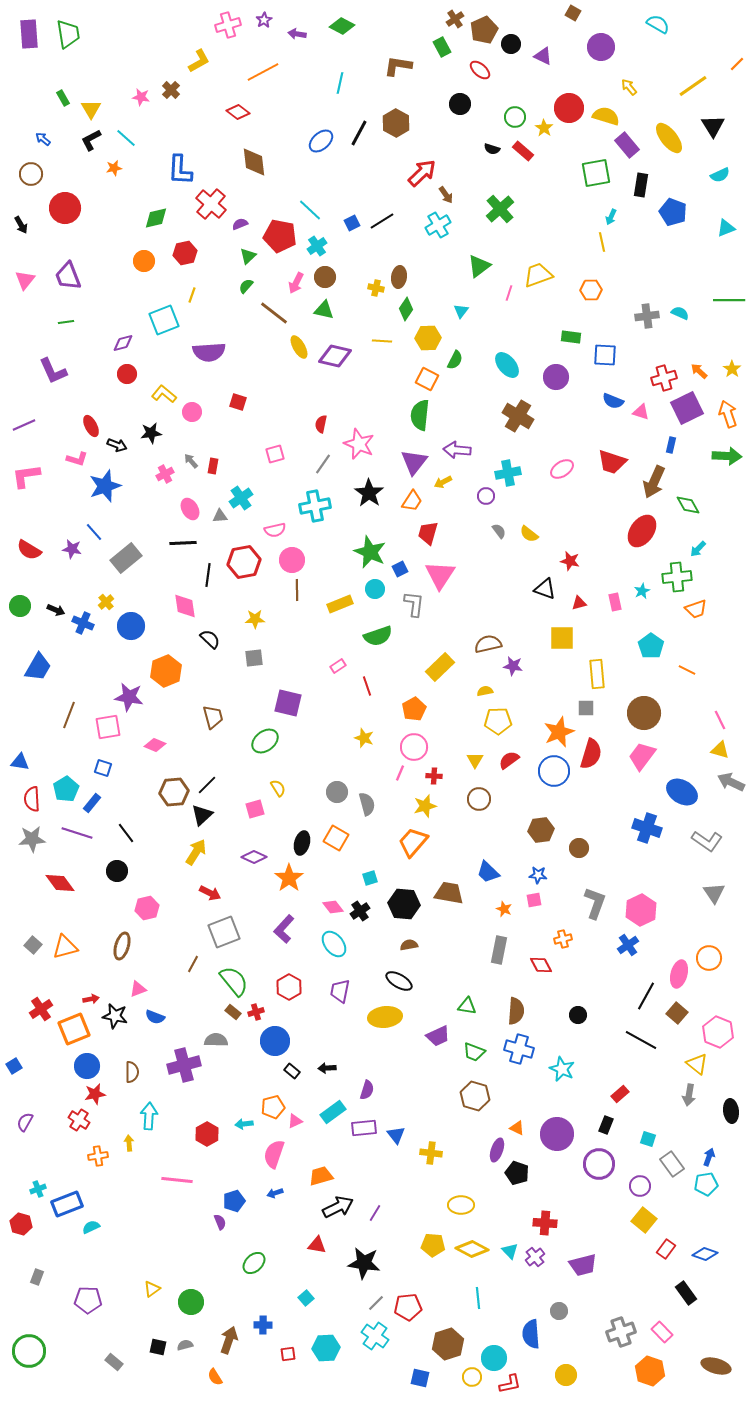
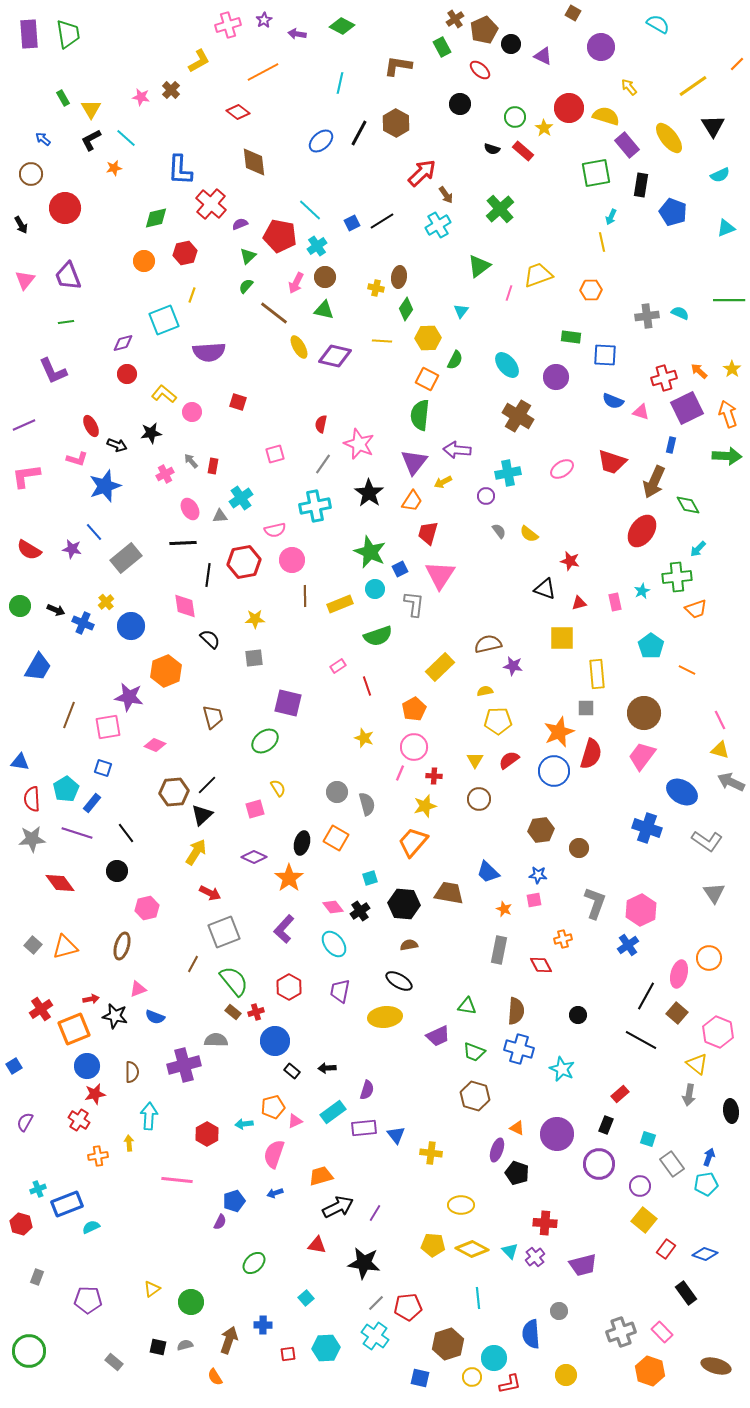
brown line at (297, 590): moved 8 px right, 6 px down
purple semicircle at (220, 1222): rotated 49 degrees clockwise
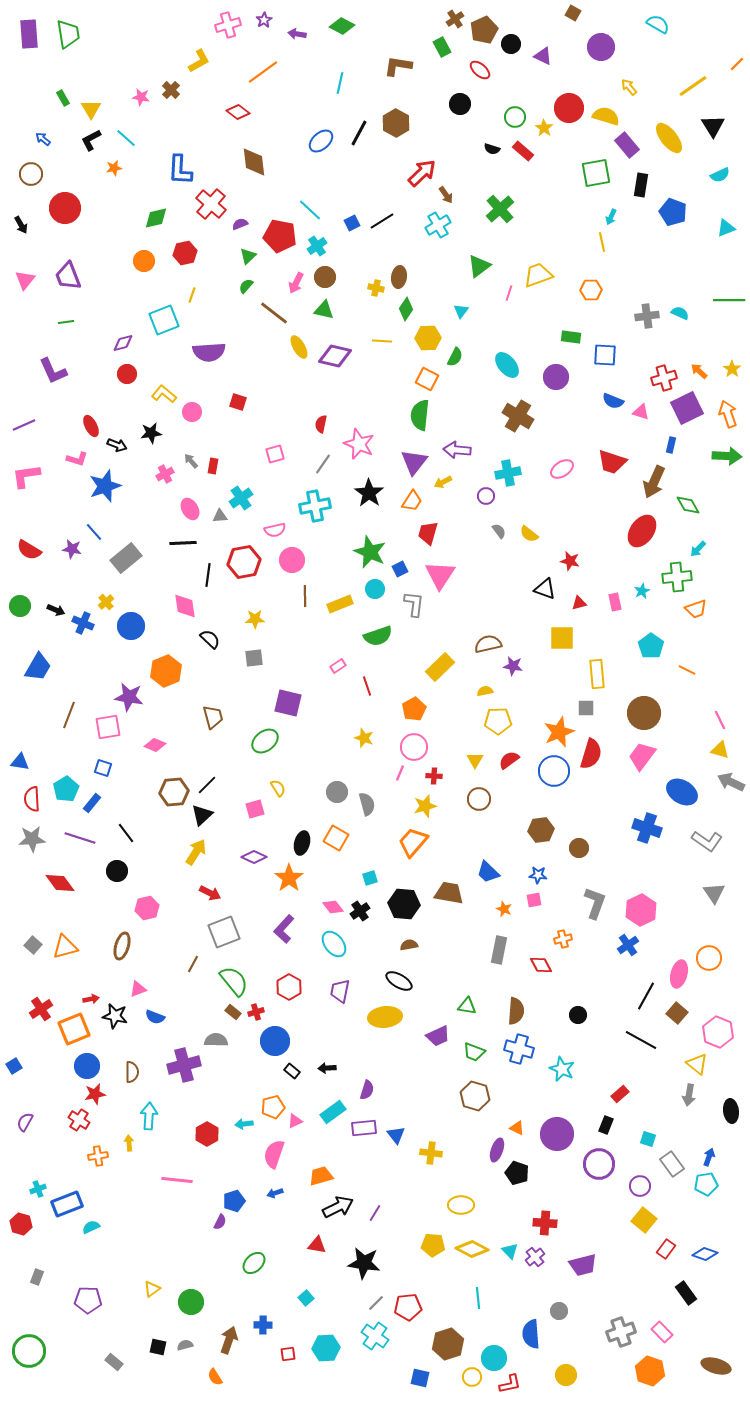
orange line at (263, 72): rotated 8 degrees counterclockwise
green semicircle at (455, 360): moved 3 px up
purple line at (77, 833): moved 3 px right, 5 px down
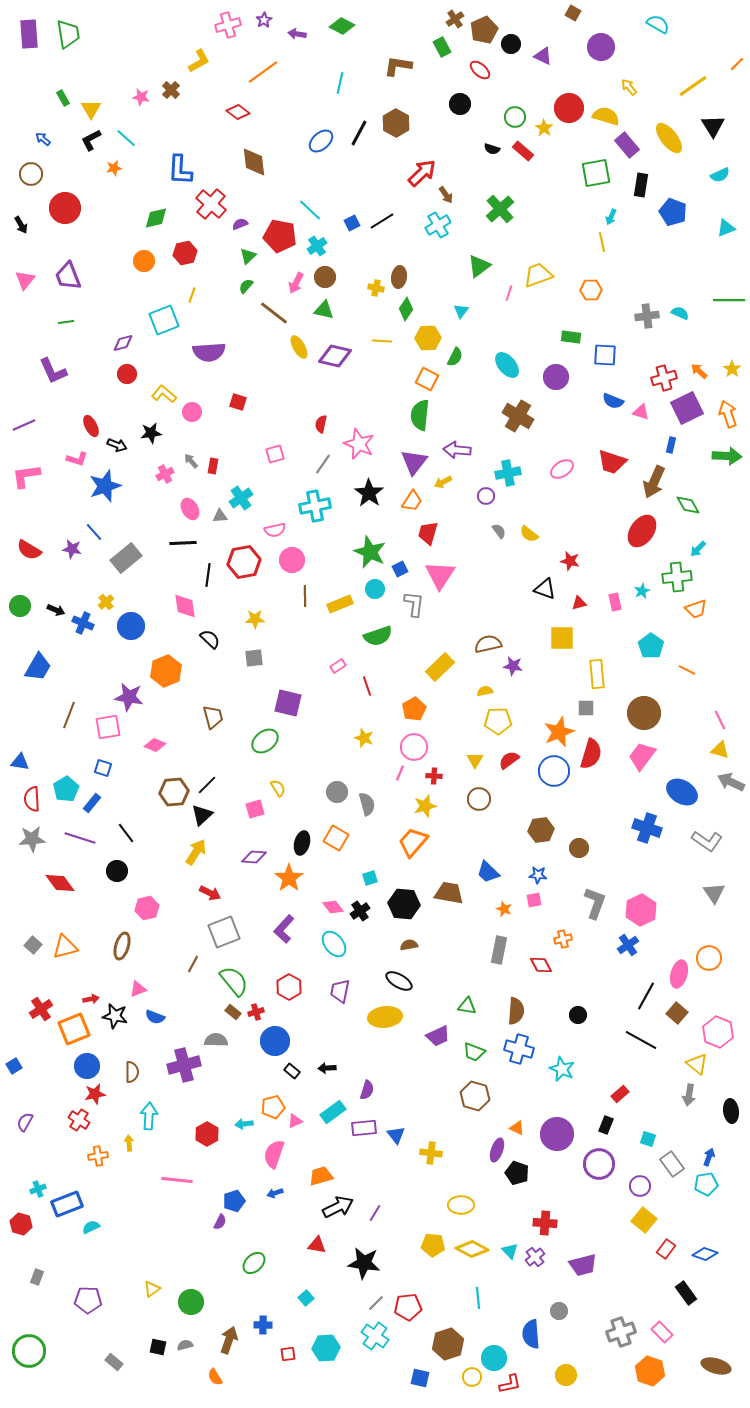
purple diamond at (254, 857): rotated 20 degrees counterclockwise
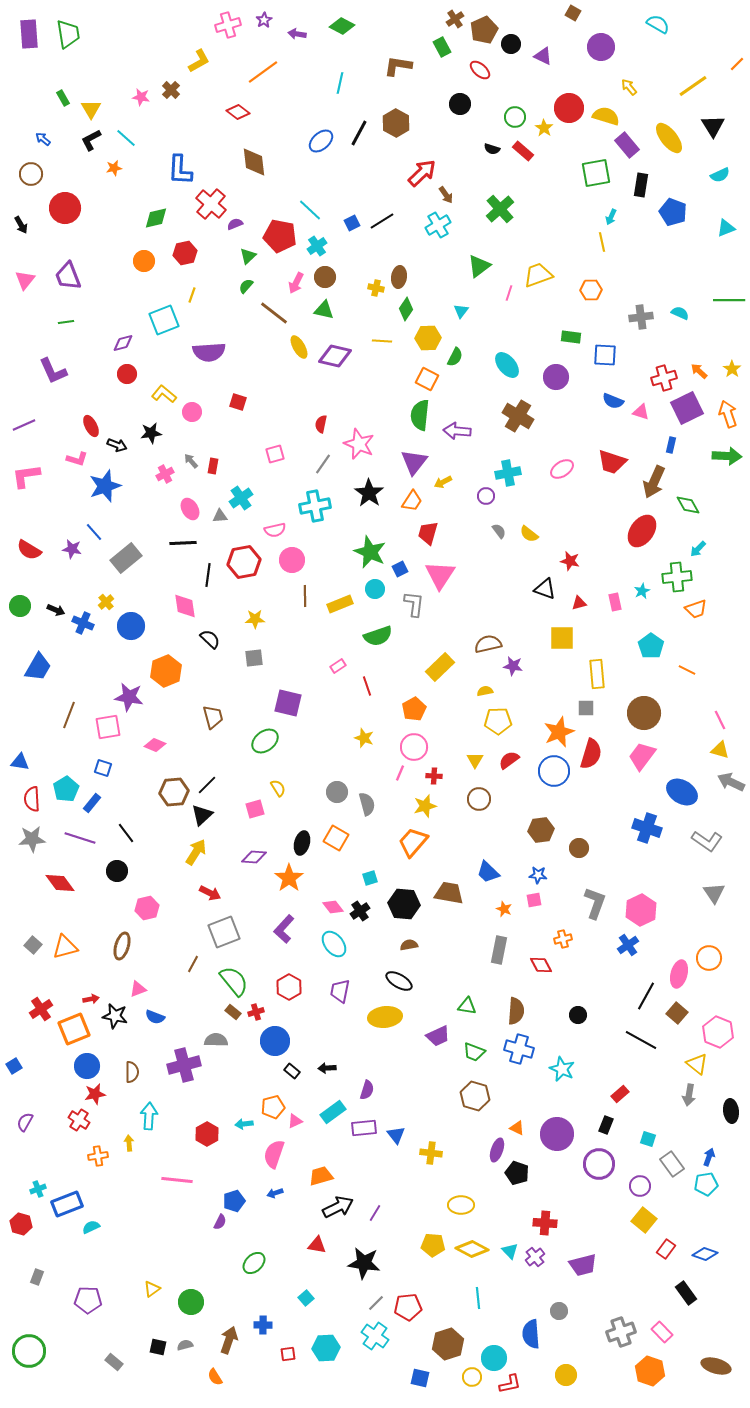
purple semicircle at (240, 224): moved 5 px left
gray cross at (647, 316): moved 6 px left, 1 px down
purple arrow at (457, 450): moved 19 px up
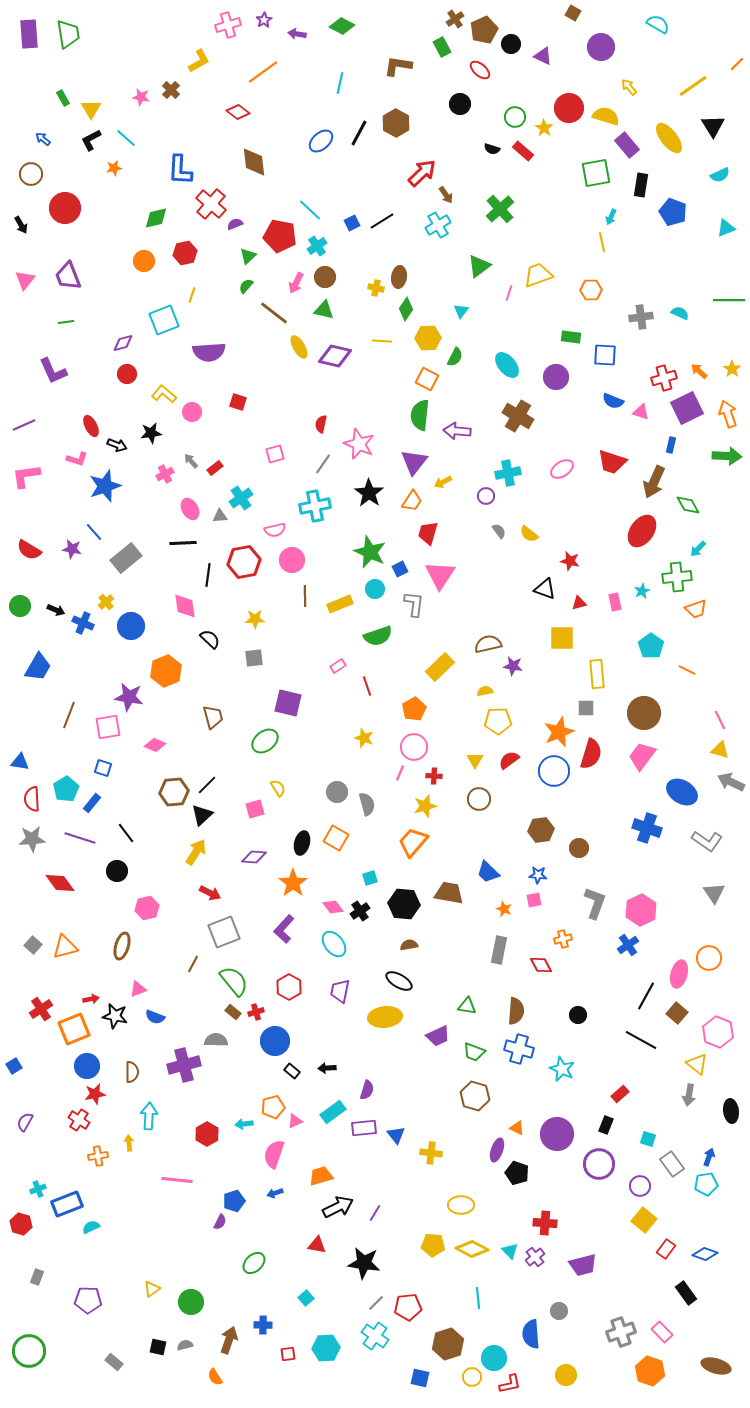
red rectangle at (213, 466): moved 2 px right, 2 px down; rotated 42 degrees clockwise
orange star at (289, 878): moved 4 px right, 5 px down
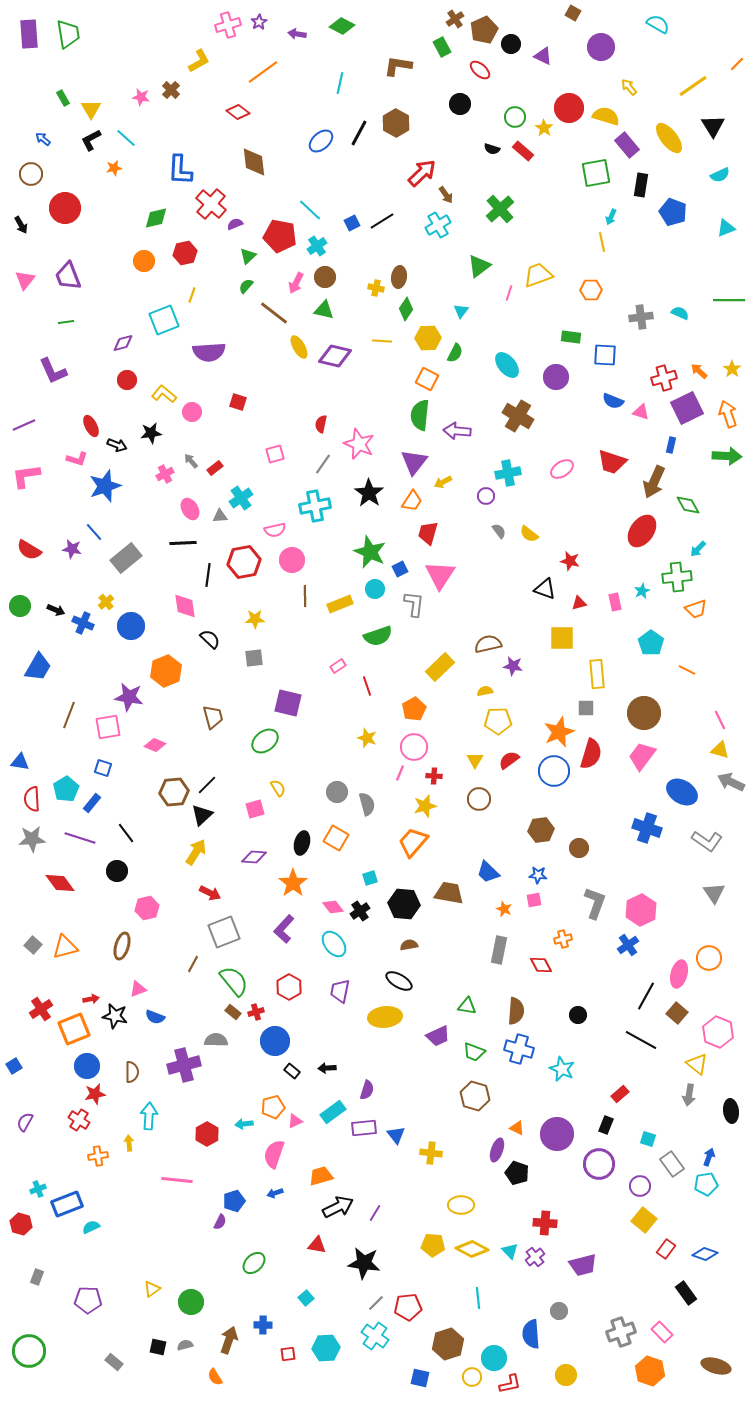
purple star at (264, 20): moved 5 px left, 2 px down
green semicircle at (455, 357): moved 4 px up
red circle at (127, 374): moved 6 px down
cyan pentagon at (651, 646): moved 3 px up
yellow star at (364, 738): moved 3 px right
